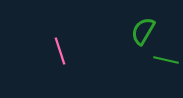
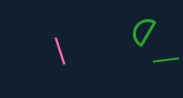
green line: rotated 20 degrees counterclockwise
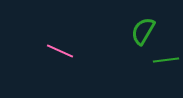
pink line: rotated 48 degrees counterclockwise
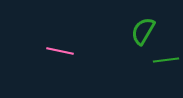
pink line: rotated 12 degrees counterclockwise
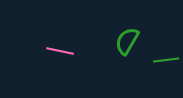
green semicircle: moved 16 px left, 10 px down
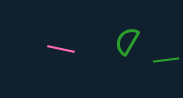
pink line: moved 1 px right, 2 px up
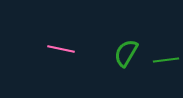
green semicircle: moved 1 px left, 12 px down
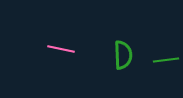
green semicircle: moved 3 px left, 2 px down; rotated 148 degrees clockwise
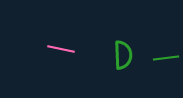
green line: moved 2 px up
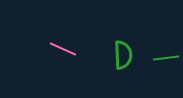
pink line: moved 2 px right; rotated 12 degrees clockwise
